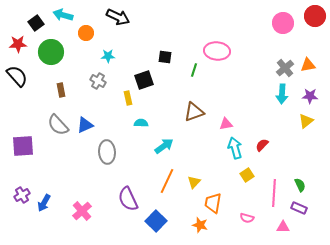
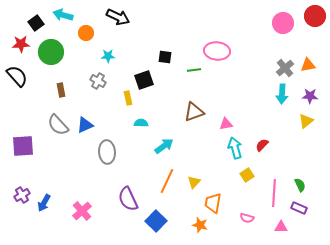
red star at (18, 44): moved 3 px right
green line at (194, 70): rotated 64 degrees clockwise
pink triangle at (283, 227): moved 2 px left
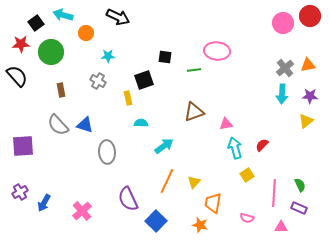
red circle at (315, 16): moved 5 px left
blue triangle at (85, 125): rotated 42 degrees clockwise
purple cross at (22, 195): moved 2 px left, 3 px up
